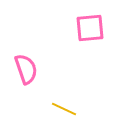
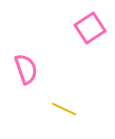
pink square: rotated 28 degrees counterclockwise
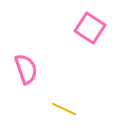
pink square: rotated 24 degrees counterclockwise
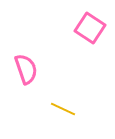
yellow line: moved 1 px left
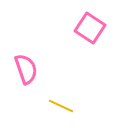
yellow line: moved 2 px left, 3 px up
